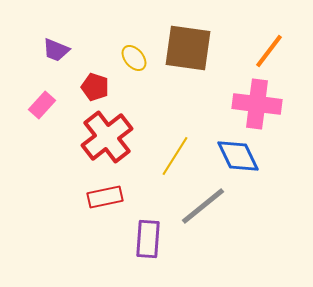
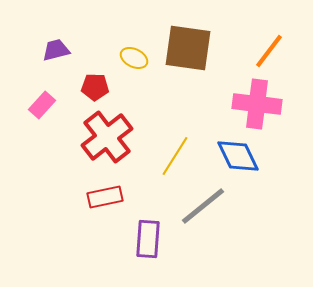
purple trapezoid: rotated 144 degrees clockwise
yellow ellipse: rotated 24 degrees counterclockwise
red pentagon: rotated 16 degrees counterclockwise
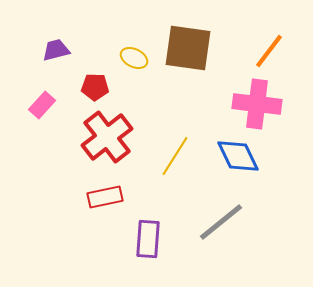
gray line: moved 18 px right, 16 px down
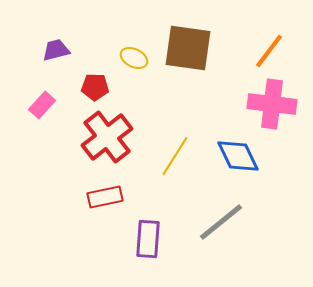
pink cross: moved 15 px right
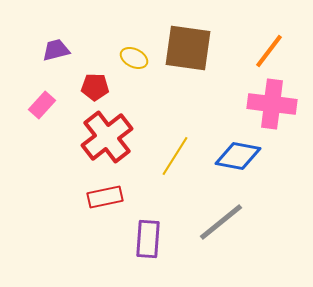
blue diamond: rotated 54 degrees counterclockwise
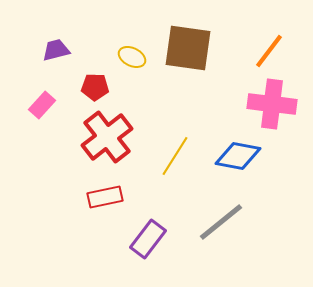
yellow ellipse: moved 2 px left, 1 px up
purple rectangle: rotated 33 degrees clockwise
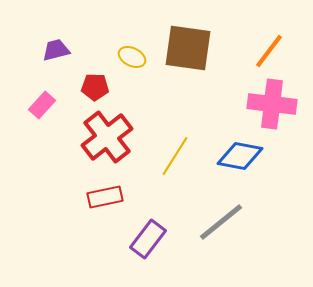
blue diamond: moved 2 px right
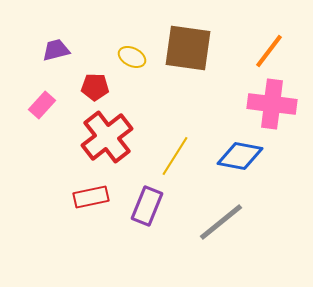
red rectangle: moved 14 px left
purple rectangle: moved 1 px left, 33 px up; rotated 15 degrees counterclockwise
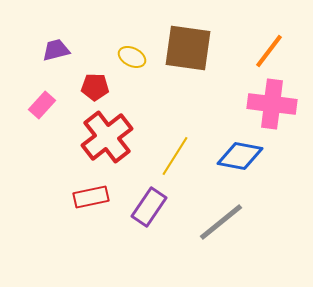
purple rectangle: moved 2 px right, 1 px down; rotated 12 degrees clockwise
